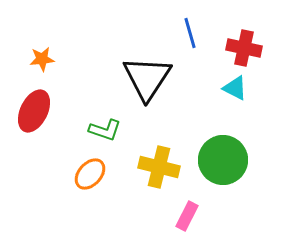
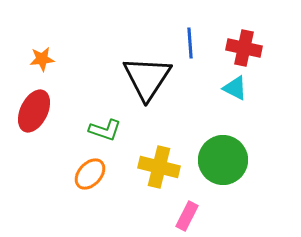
blue line: moved 10 px down; rotated 12 degrees clockwise
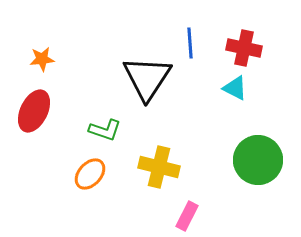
green circle: moved 35 px right
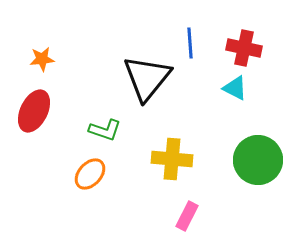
black triangle: rotated 6 degrees clockwise
yellow cross: moved 13 px right, 8 px up; rotated 9 degrees counterclockwise
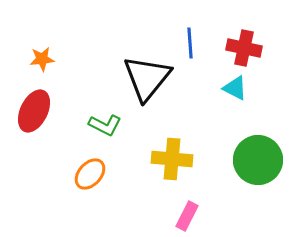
green L-shape: moved 5 px up; rotated 8 degrees clockwise
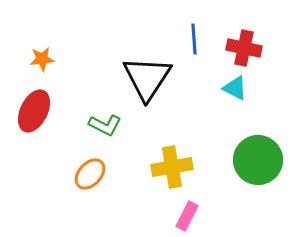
blue line: moved 4 px right, 4 px up
black triangle: rotated 6 degrees counterclockwise
yellow cross: moved 8 px down; rotated 15 degrees counterclockwise
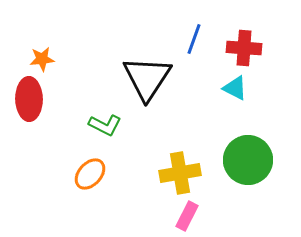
blue line: rotated 24 degrees clockwise
red cross: rotated 8 degrees counterclockwise
red ellipse: moved 5 px left, 12 px up; rotated 27 degrees counterclockwise
green circle: moved 10 px left
yellow cross: moved 8 px right, 6 px down
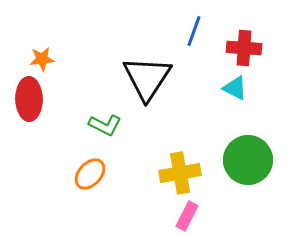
blue line: moved 8 px up
